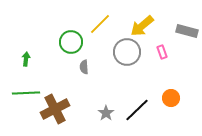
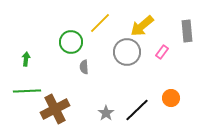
yellow line: moved 1 px up
gray rectangle: rotated 70 degrees clockwise
pink rectangle: rotated 56 degrees clockwise
green line: moved 1 px right, 2 px up
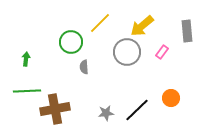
brown cross: rotated 16 degrees clockwise
gray star: rotated 28 degrees clockwise
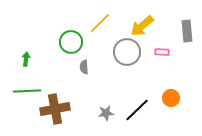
pink rectangle: rotated 56 degrees clockwise
